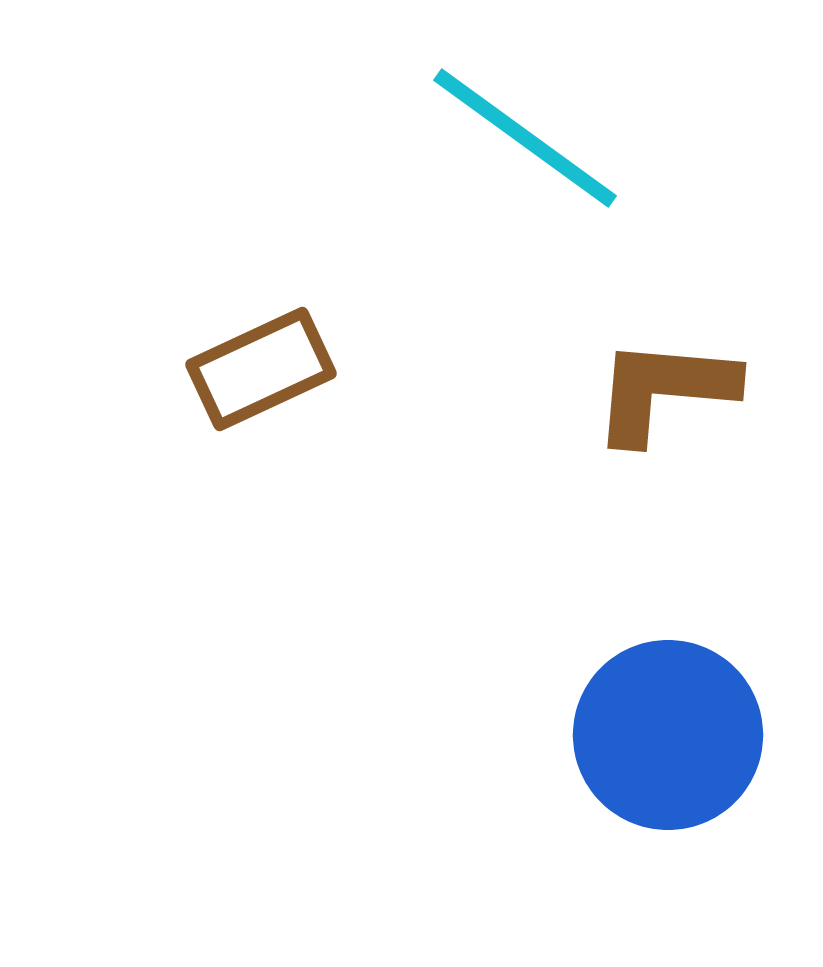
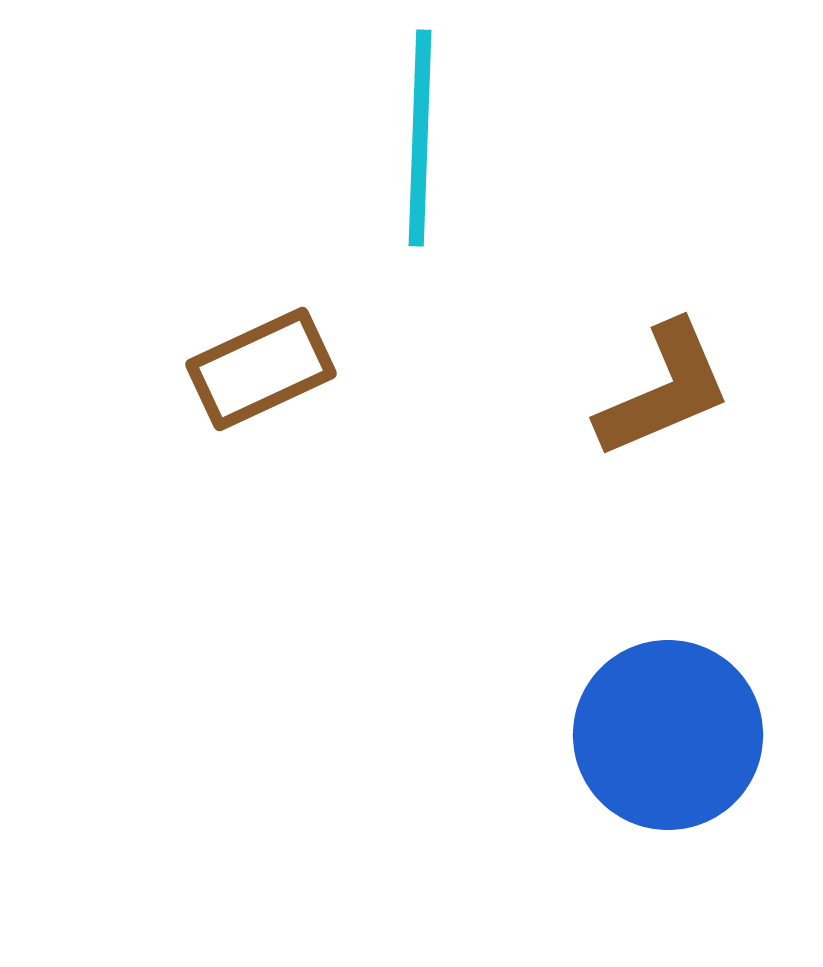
cyan line: moved 105 px left; rotated 56 degrees clockwise
brown L-shape: rotated 152 degrees clockwise
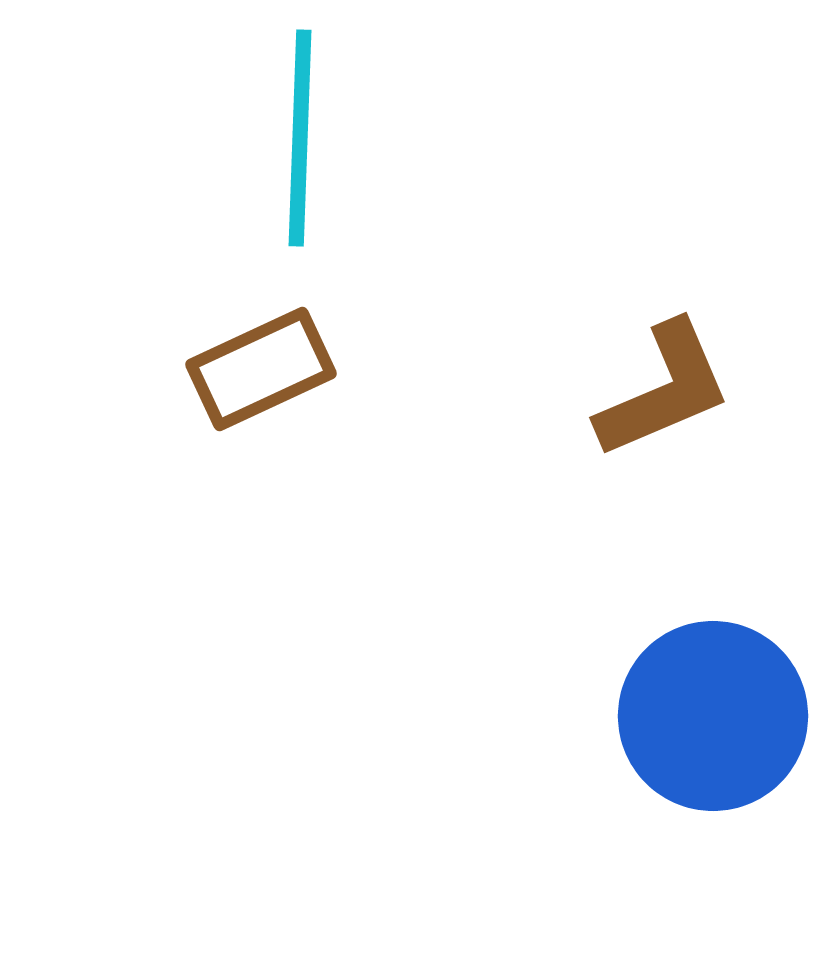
cyan line: moved 120 px left
blue circle: moved 45 px right, 19 px up
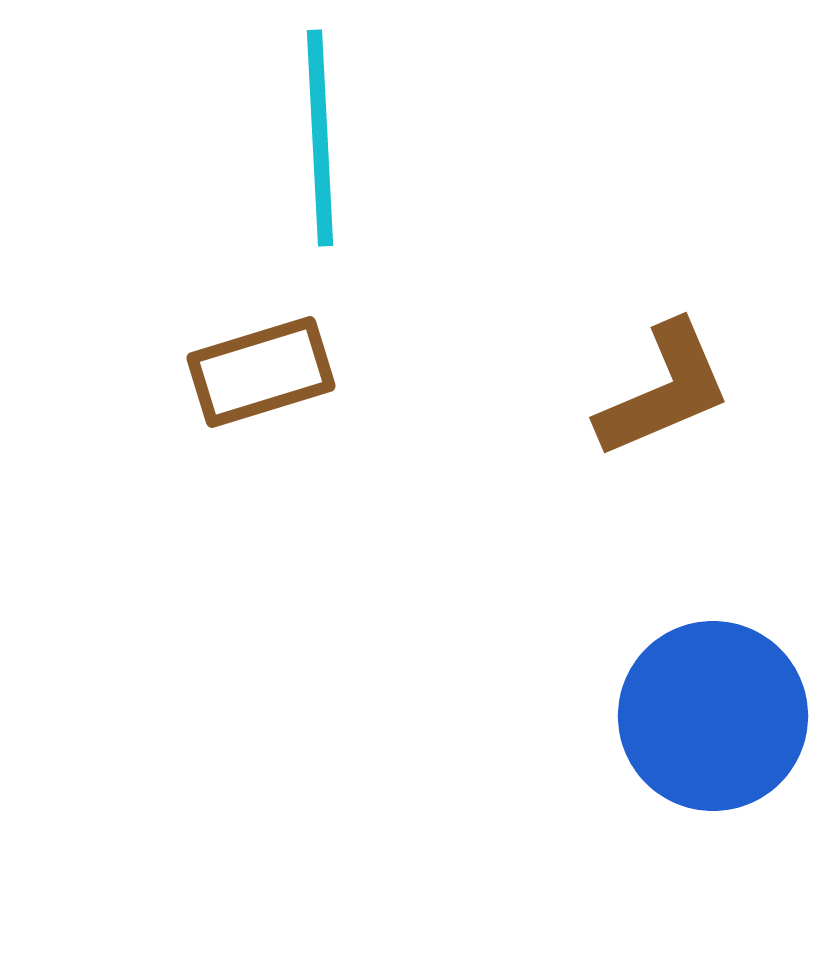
cyan line: moved 20 px right; rotated 5 degrees counterclockwise
brown rectangle: moved 3 px down; rotated 8 degrees clockwise
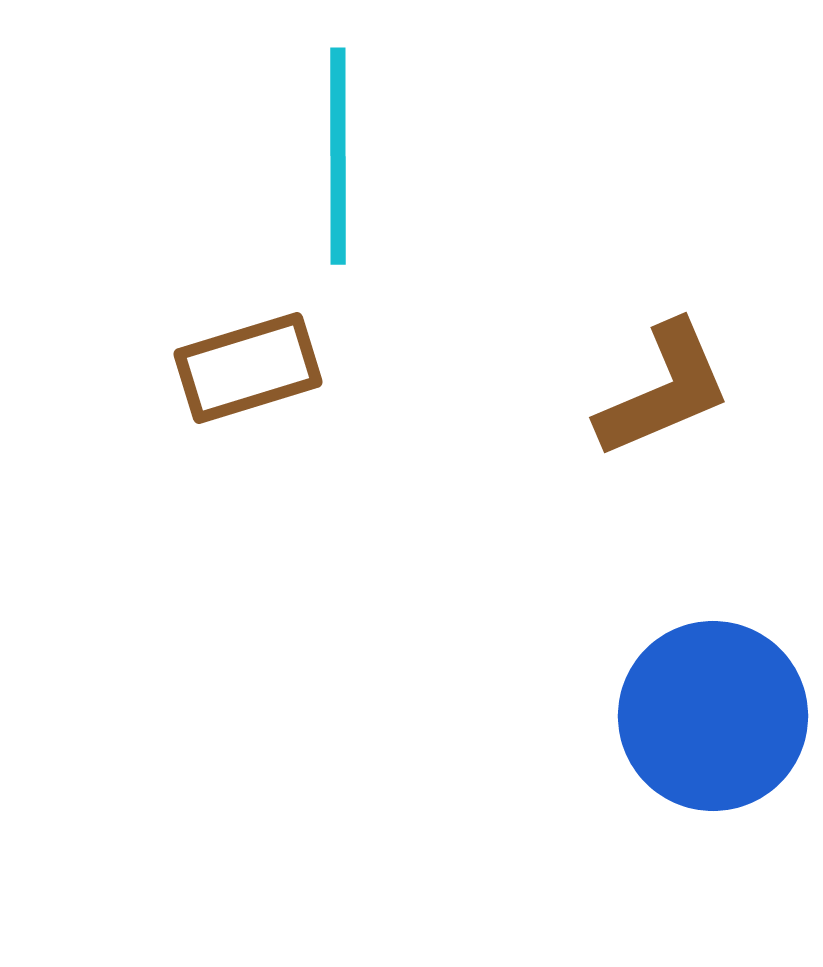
cyan line: moved 18 px right, 18 px down; rotated 3 degrees clockwise
brown rectangle: moved 13 px left, 4 px up
